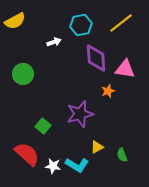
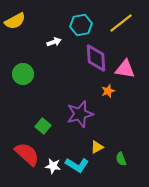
green semicircle: moved 1 px left, 4 px down
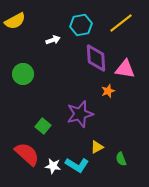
white arrow: moved 1 px left, 2 px up
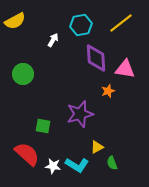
white arrow: rotated 40 degrees counterclockwise
green square: rotated 28 degrees counterclockwise
green semicircle: moved 9 px left, 4 px down
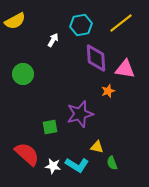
green square: moved 7 px right, 1 px down; rotated 21 degrees counterclockwise
yellow triangle: rotated 40 degrees clockwise
